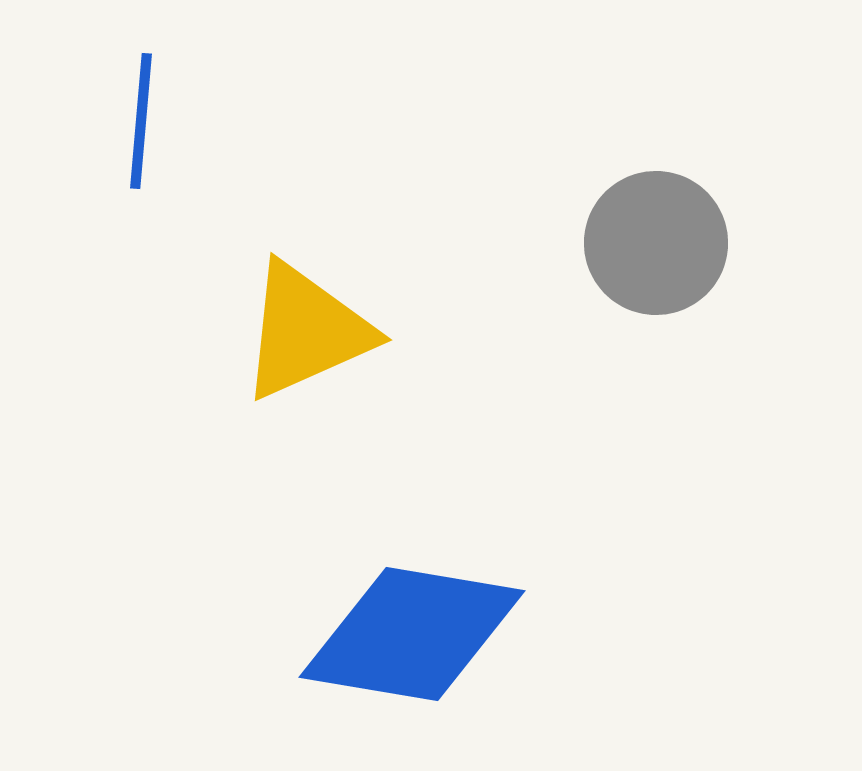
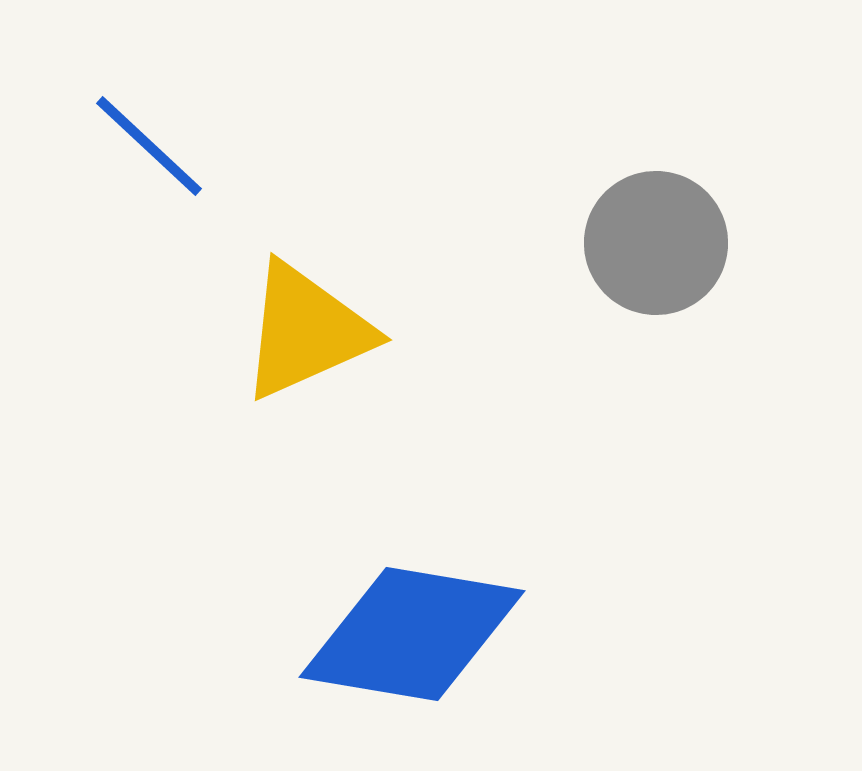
blue line: moved 8 px right, 25 px down; rotated 52 degrees counterclockwise
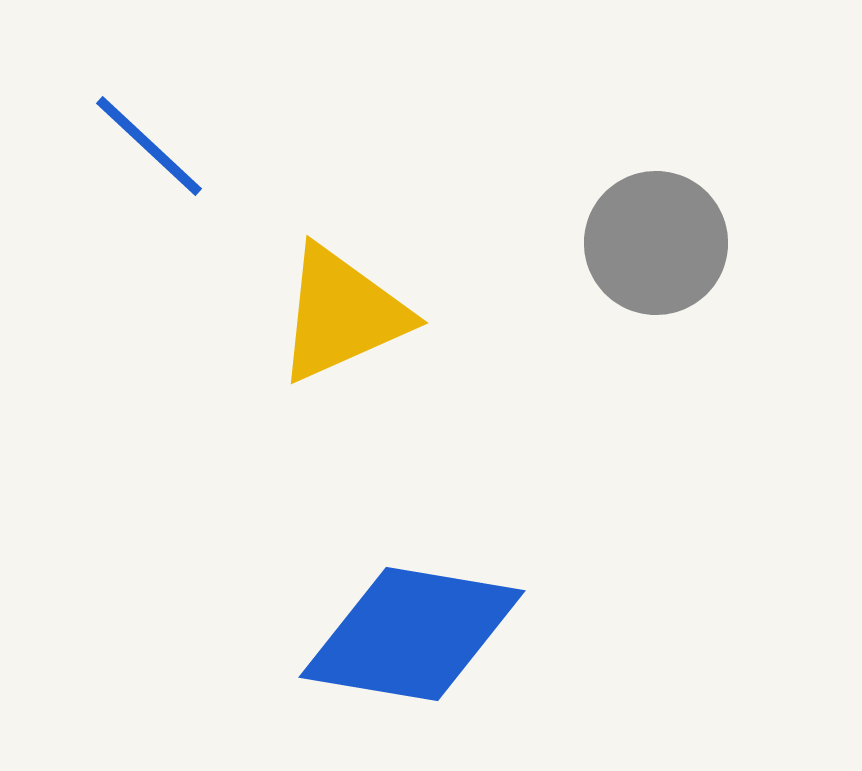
yellow triangle: moved 36 px right, 17 px up
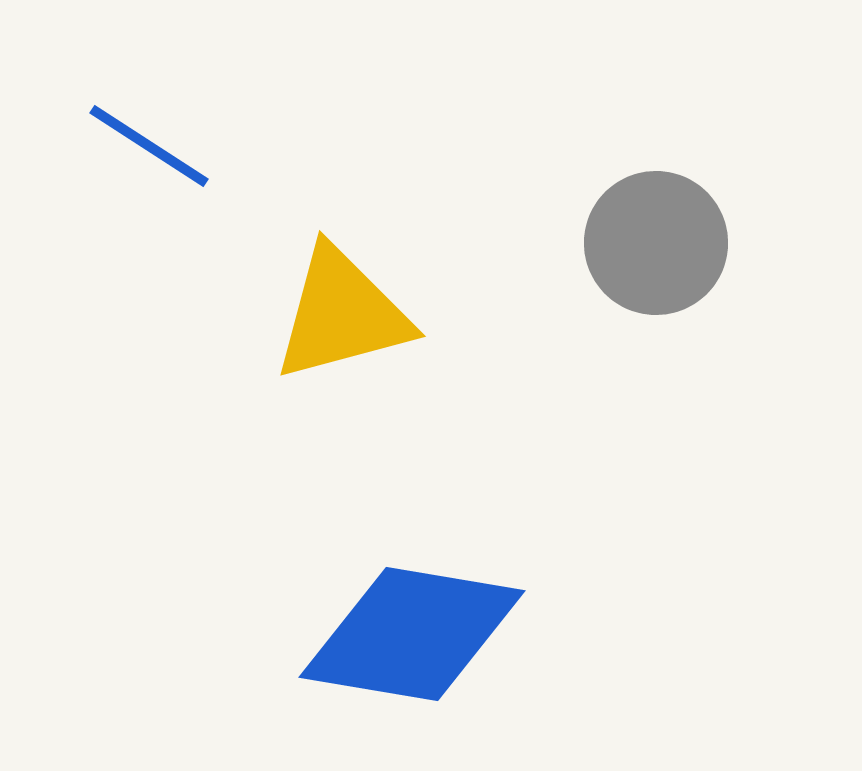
blue line: rotated 10 degrees counterclockwise
yellow triangle: rotated 9 degrees clockwise
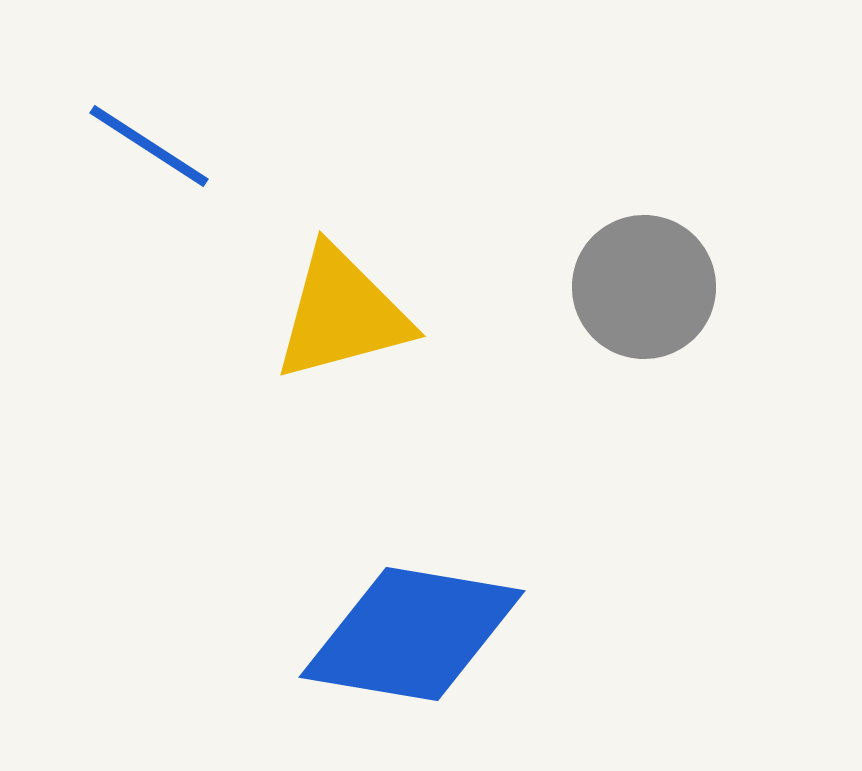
gray circle: moved 12 px left, 44 px down
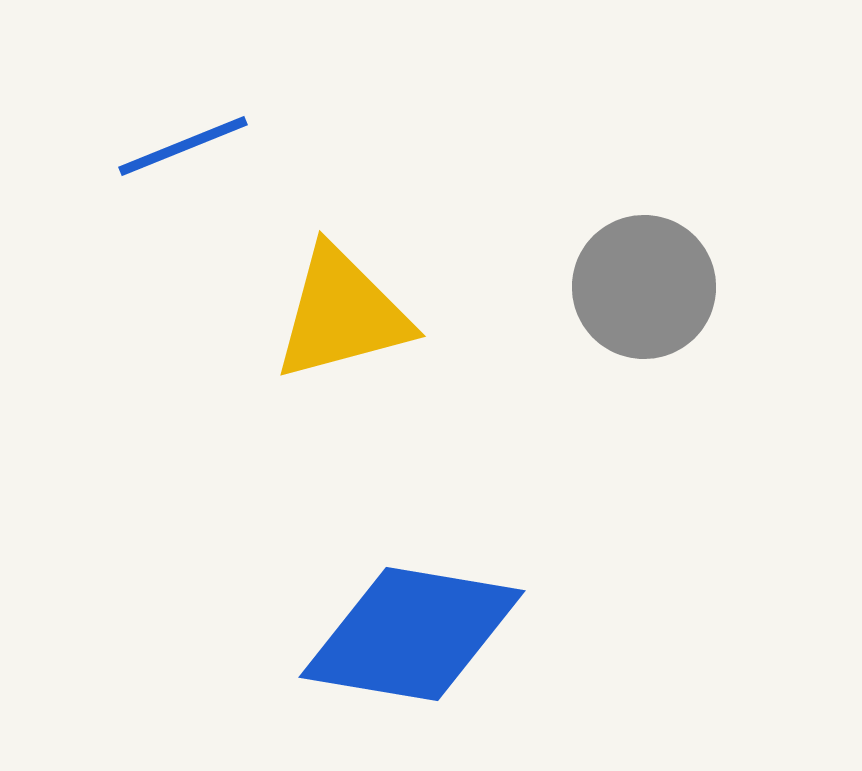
blue line: moved 34 px right; rotated 55 degrees counterclockwise
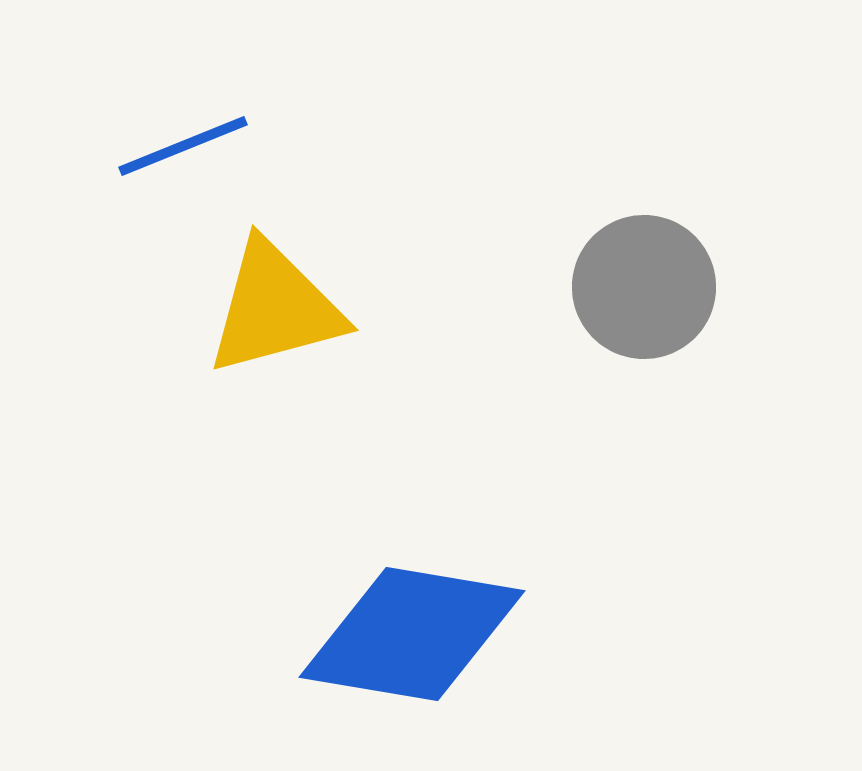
yellow triangle: moved 67 px left, 6 px up
